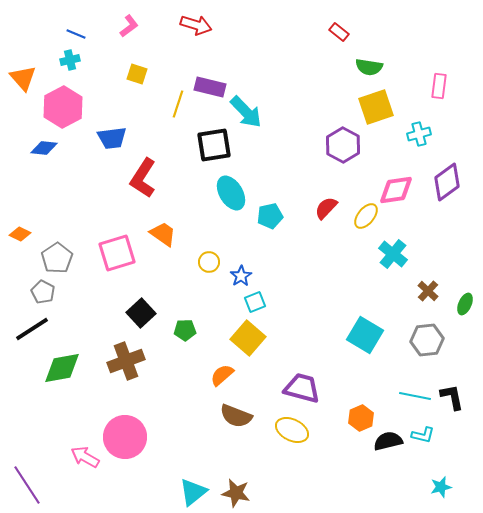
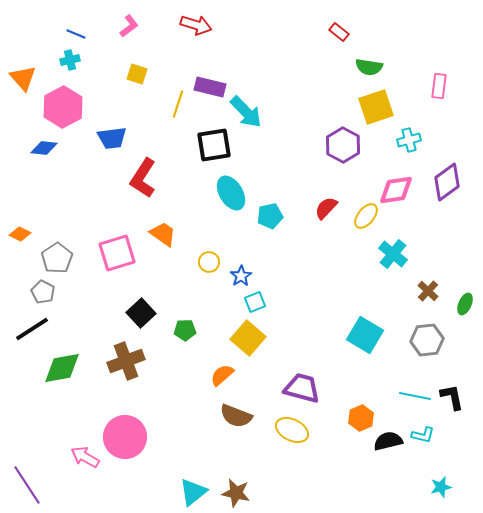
cyan cross at (419, 134): moved 10 px left, 6 px down
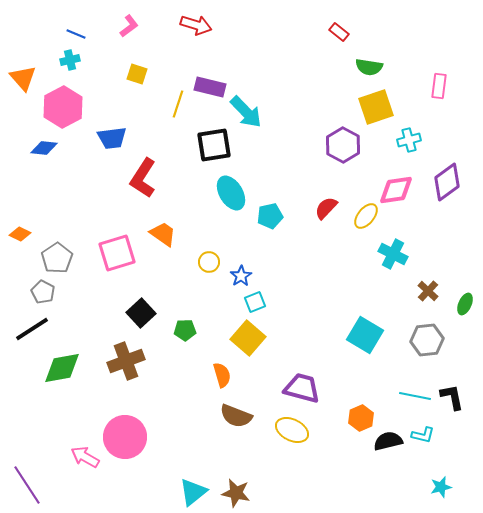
cyan cross at (393, 254): rotated 12 degrees counterclockwise
orange semicircle at (222, 375): rotated 115 degrees clockwise
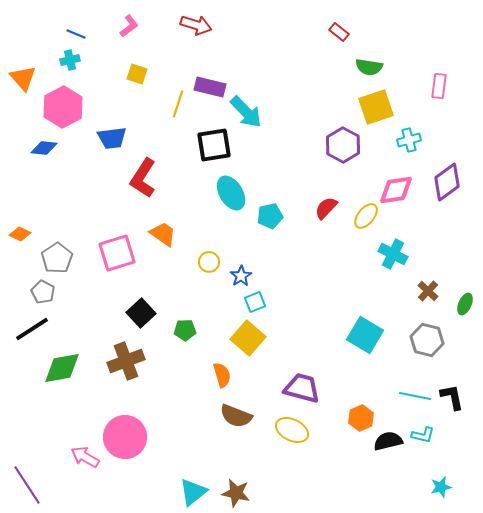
gray hexagon at (427, 340): rotated 20 degrees clockwise
